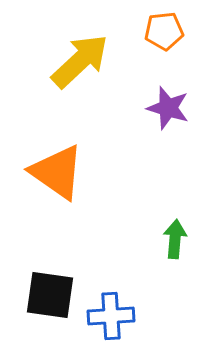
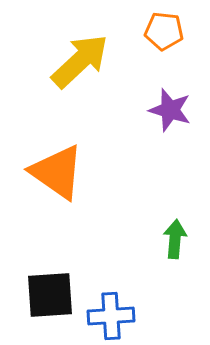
orange pentagon: rotated 12 degrees clockwise
purple star: moved 2 px right, 2 px down
black square: rotated 12 degrees counterclockwise
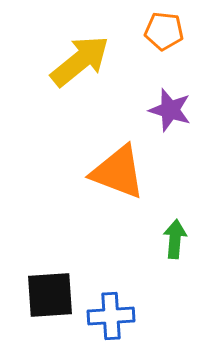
yellow arrow: rotated 4 degrees clockwise
orange triangle: moved 61 px right; rotated 14 degrees counterclockwise
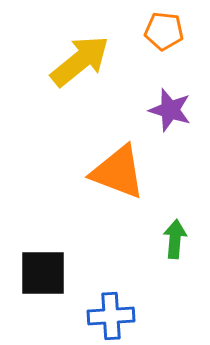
black square: moved 7 px left, 22 px up; rotated 4 degrees clockwise
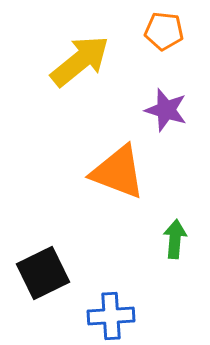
purple star: moved 4 px left
black square: rotated 26 degrees counterclockwise
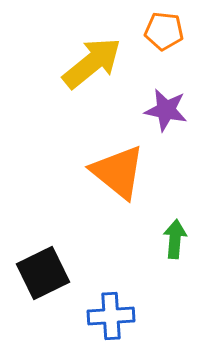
yellow arrow: moved 12 px right, 2 px down
purple star: rotated 6 degrees counterclockwise
orange triangle: rotated 18 degrees clockwise
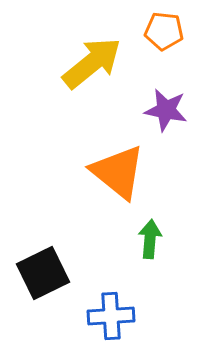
green arrow: moved 25 px left
